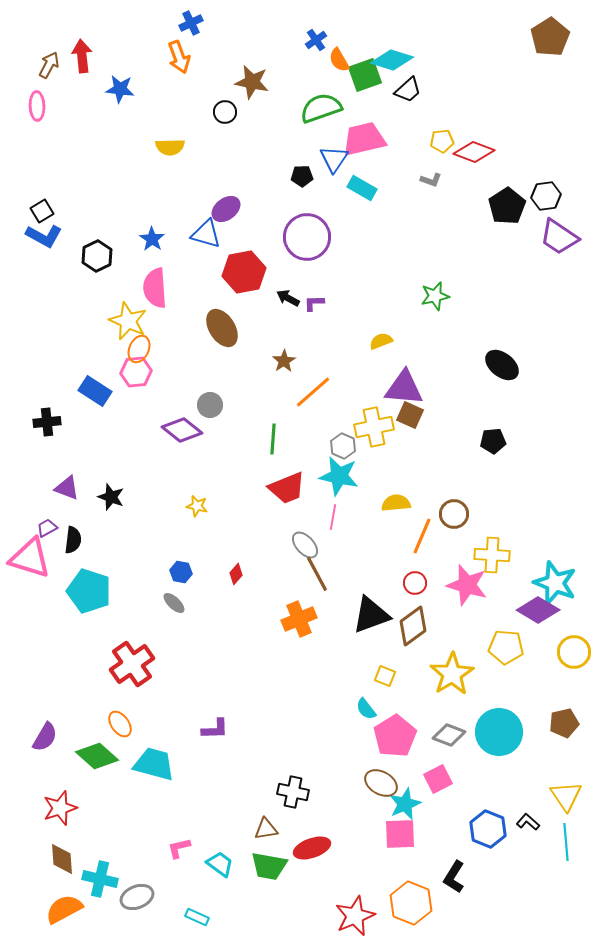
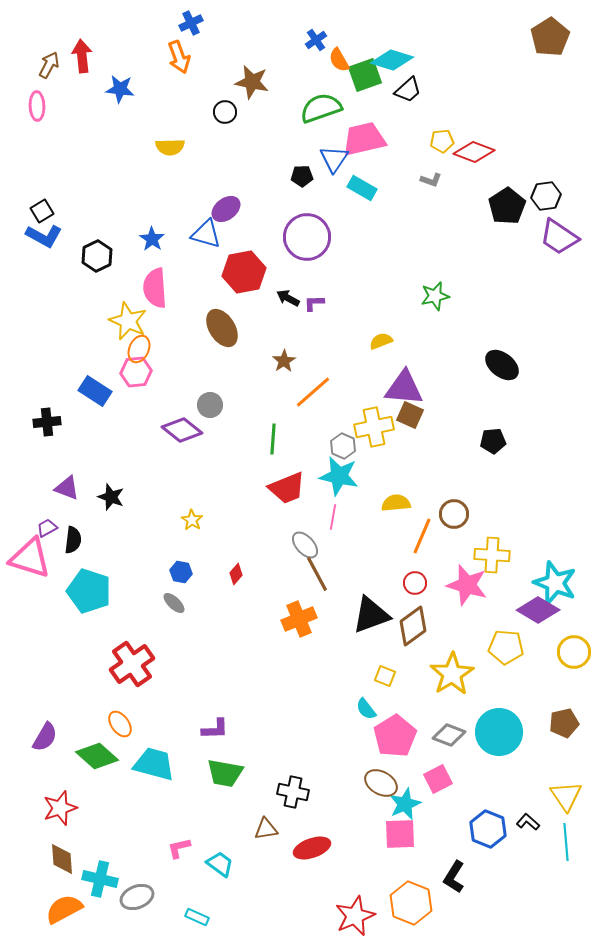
yellow star at (197, 506): moved 5 px left, 14 px down; rotated 20 degrees clockwise
green trapezoid at (269, 866): moved 44 px left, 93 px up
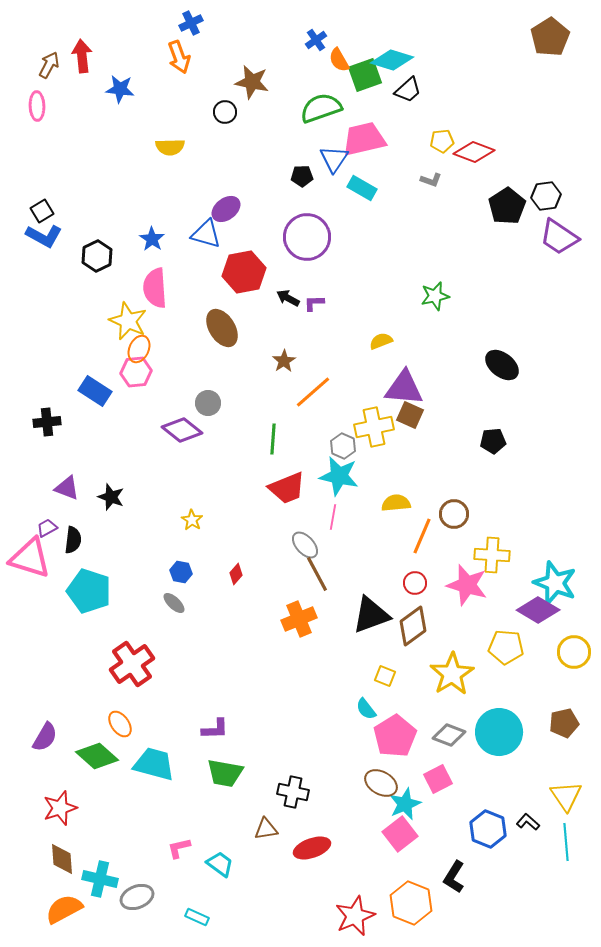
gray circle at (210, 405): moved 2 px left, 2 px up
pink square at (400, 834): rotated 36 degrees counterclockwise
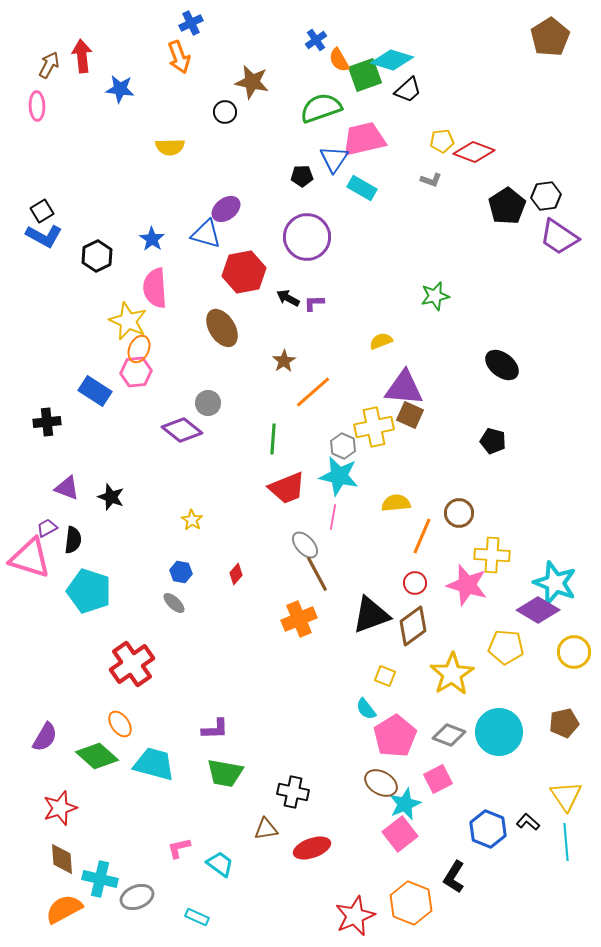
black pentagon at (493, 441): rotated 20 degrees clockwise
brown circle at (454, 514): moved 5 px right, 1 px up
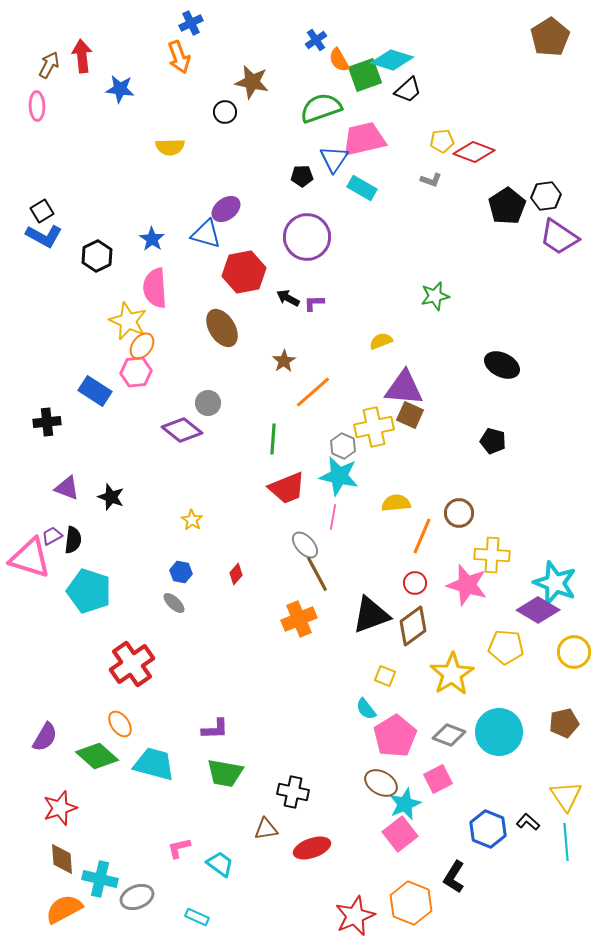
orange ellipse at (139, 349): moved 3 px right, 3 px up; rotated 12 degrees clockwise
black ellipse at (502, 365): rotated 12 degrees counterclockwise
purple trapezoid at (47, 528): moved 5 px right, 8 px down
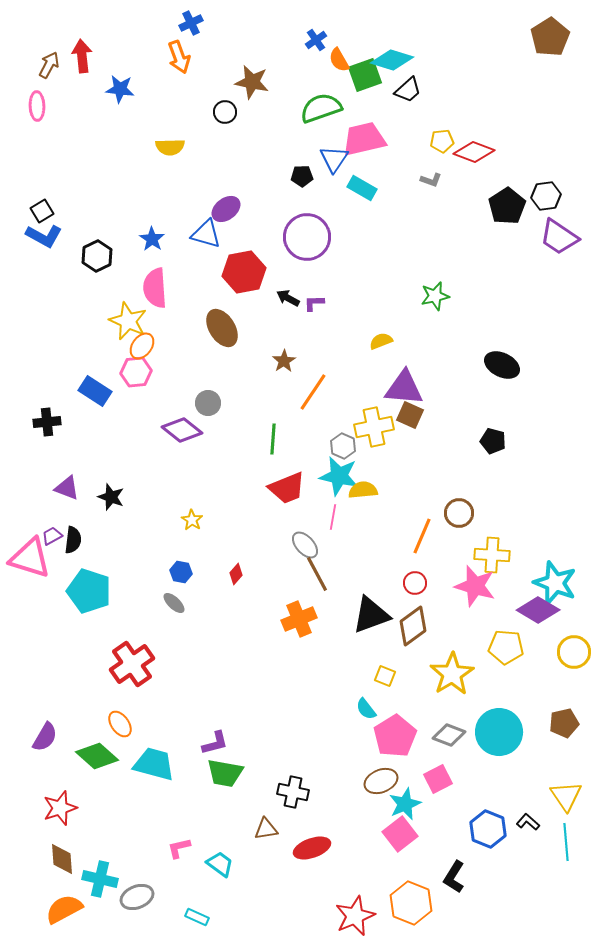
orange line at (313, 392): rotated 15 degrees counterclockwise
yellow semicircle at (396, 503): moved 33 px left, 13 px up
pink star at (467, 585): moved 8 px right, 1 px down
purple L-shape at (215, 729): moved 14 px down; rotated 12 degrees counterclockwise
brown ellipse at (381, 783): moved 2 px up; rotated 52 degrees counterclockwise
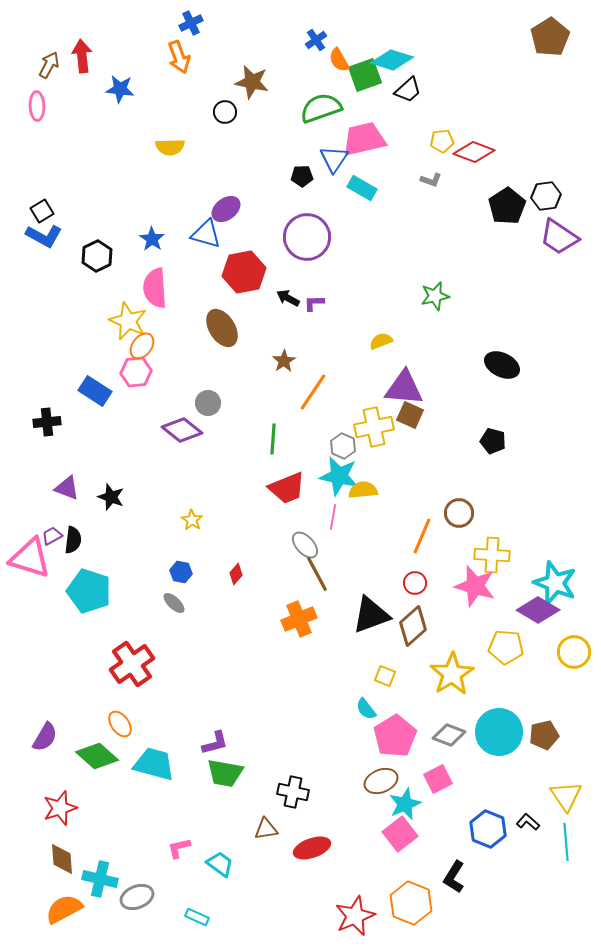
brown diamond at (413, 626): rotated 6 degrees counterclockwise
brown pentagon at (564, 723): moved 20 px left, 12 px down
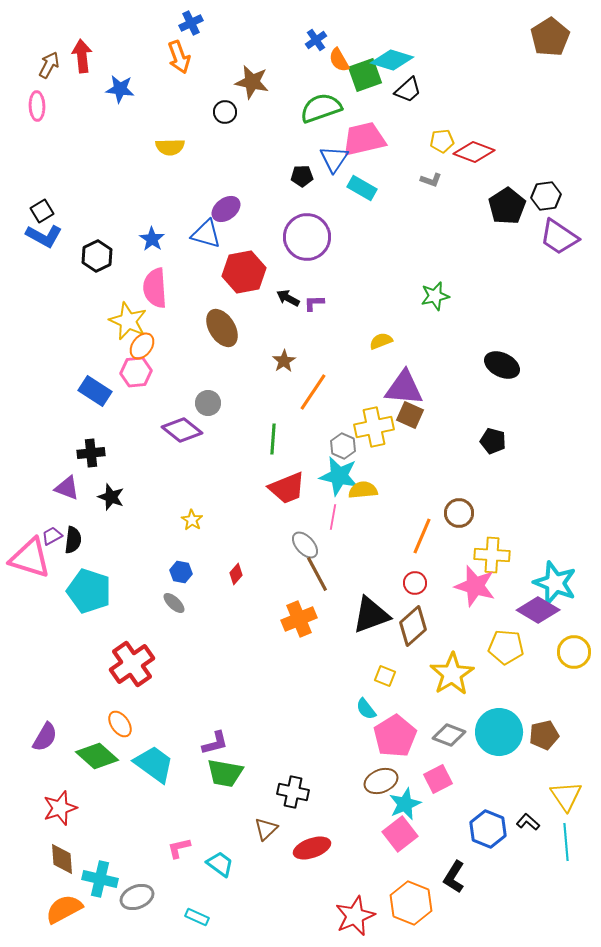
black cross at (47, 422): moved 44 px right, 31 px down
cyan trapezoid at (154, 764): rotated 21 degrees clockwise
brown triangle at (266, 829): rotated 35 degrees counterclockwise
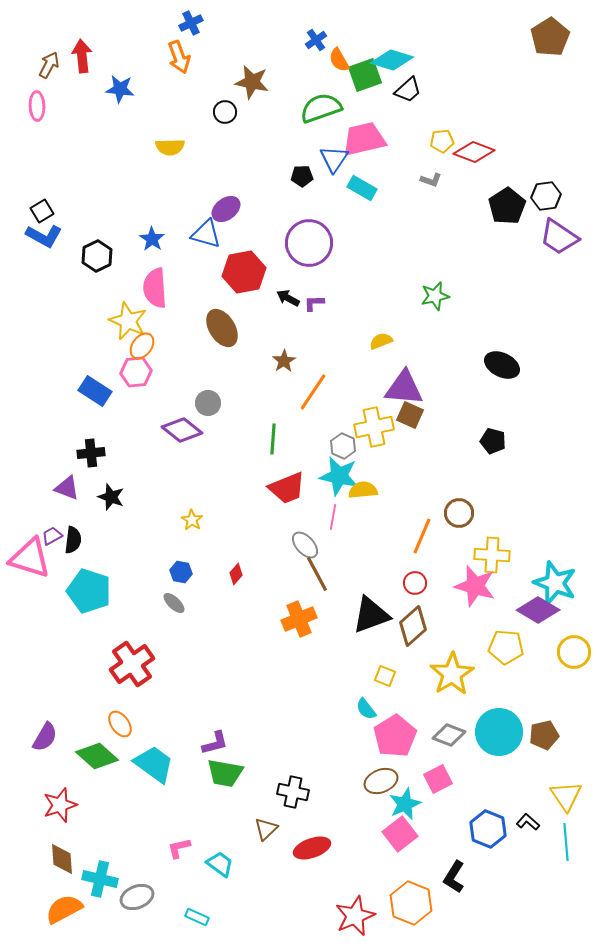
purple circle at (307, 237): moved 2 px right, 6 px down
red star at (60, 808): moved 3 px up
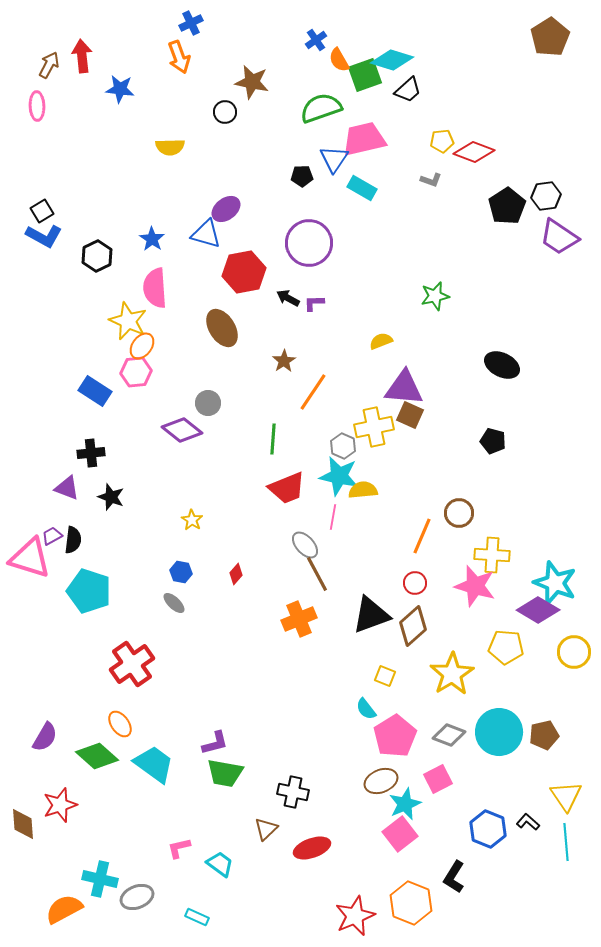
brown diamond at (62, 859): moved 39 px left, 35 px up
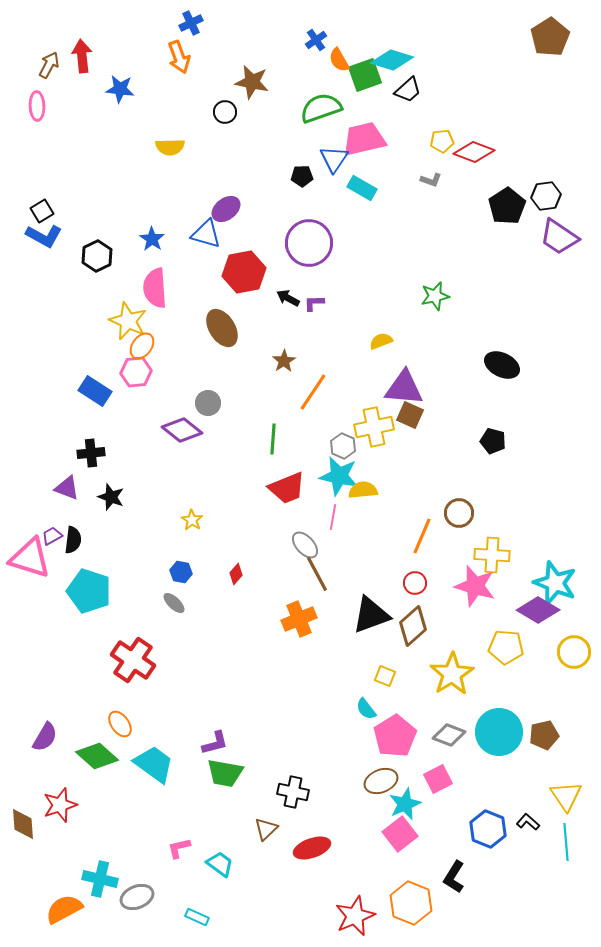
red cross at (132, 664): moved 1 px right, 4 px up; rotated 21 degrees counterclockwise
